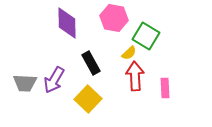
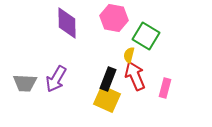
yellow semicircle: moved 2 px down; rotated 147 degrees clockwise
black rectangle: moved 17 px right, 16 px down; rotated 50 degrees clockwise
red arrow: rotated 20 degrees counterclockwise
purple arrow: moved 2 px right, 1 px up
pink rectangle: rotated 18 degrees clockwise
yellow square: moved 19 px right; rotated 20 degrees counterclockwise
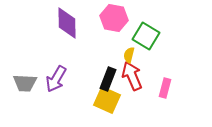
red arrow: moved 3 px left
yellow square: moved 1 px down
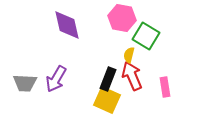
pink hexagon: moved 8 px right
purple diamond: moved 2 px down; rotated 12 degrees counterclockwise
pink rectangle: moved 1 px up; rotated 24 degrees counterclockwise
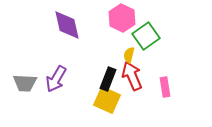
pink hexagon: rotated 16 degrees clockwise
green square: rotated 24 degrees clockwise
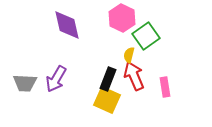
red arrow: moved 2 px right
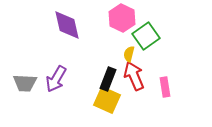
yellow semicircle: moved 1 px up
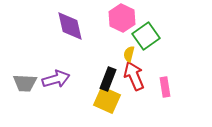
purple diamond: moved 3 px right, 1 px down
purple arrow: rotated 136 degrees counterclockwise
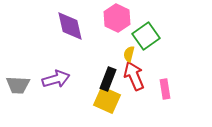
pink hexagon: moved 5 px left
gray trapezoid: moved 7 px left, 2 px down
pink rectangle: moved 2 px down
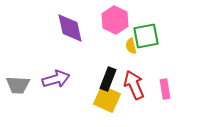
pink hexagon: moved 2 px left, 2 px down
purple diamond: moved 2 px down
green square: rotated 24 degrees clockwise
yellow semicircle: moved 2 px right, 8 px up; rotated 28 degrees counterclockwise
red arrow: moved 9 px down
yellow square: moved 1 px up
